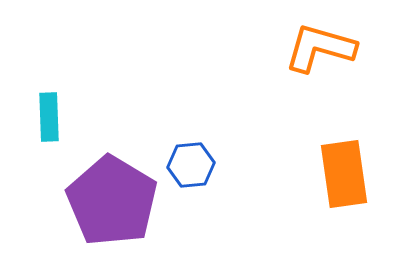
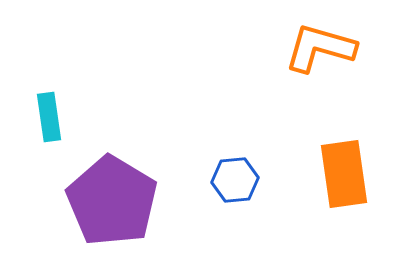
cyan rectangle: rotated 6 degrees counterclockwise
blue hexagon: moved 44 px right, 15 px down
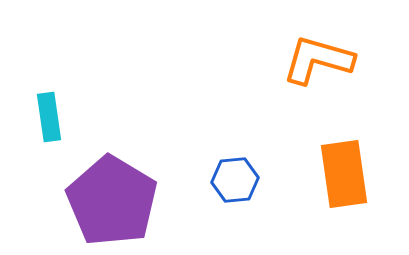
orange L-shape: moved 2 px left, 12 px down
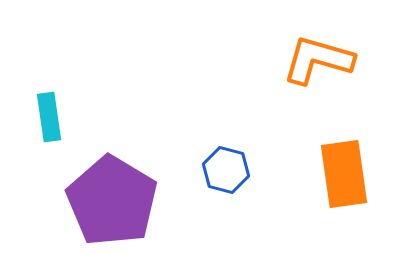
blue hexagon: moved 9 px left, 10 px up; rotated 21 degrees clockwise
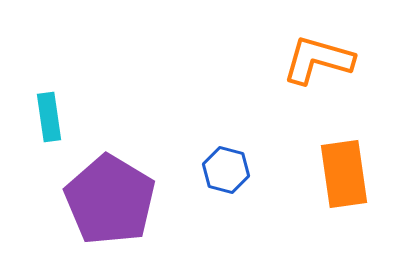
purple pentagon: moved 2 px left, 1 px up
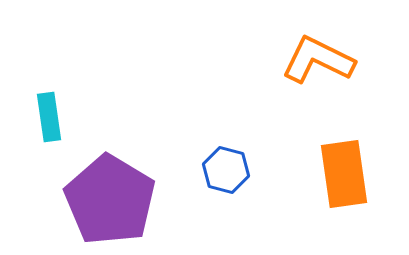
orange L-shape: rotated 10 degrees clockwise
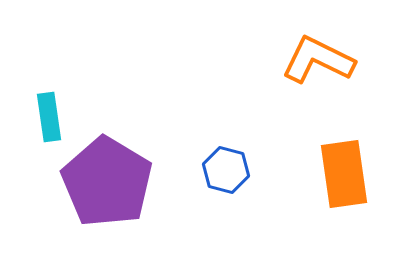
purple pentagon: moved 3 px left, 18 px up
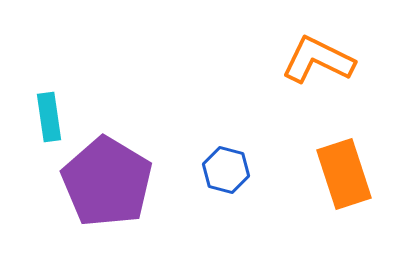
orange rectangle: rotated 10 degrees counterclockwise
